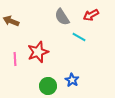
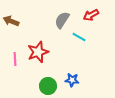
gray semicircle: moved 3 px down; rotated 66 degrees clockwise
blue star: rotated 24 degrees counterclockwise
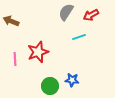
gray semicircle: moved 4 px right, 8 px up
cyan line: rotated 48 degrees counterclockwise
green circle: moved 2 px right
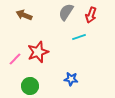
red arrow: rotated 42 degrees counterclockwise
brown arrow: moved 13 px right, 6 px up
pink line: rotated 48 degrees clockwise
blue star: moved 1 px left, 1 px up
green circle: moved 20 px left
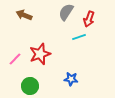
red arrow: moved 2 px left, 4 px down
red star: moved 2 px right, 2 px down
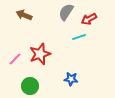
red arrow: rotated 42 degrees clockwise
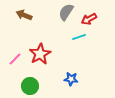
red star: rotated 10 degrees counterclockwise
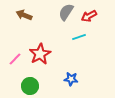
red arrow: moved 3 px up
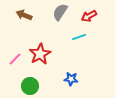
gray semicircle: moved 6 px left
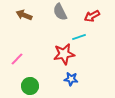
gray semicircle: rotated 60 degrees counterclockwise
red arrow: moved 3 px right
red star: moved 24 px right; rotated 20 degrees clockwise
pink line: moved 2 px right
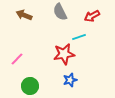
blue star: moved 1 px left, 1 px down; rotated 24 degrees counterclockwise
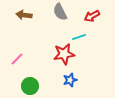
brown arrow: rotated 14 degrees counterclockwise
